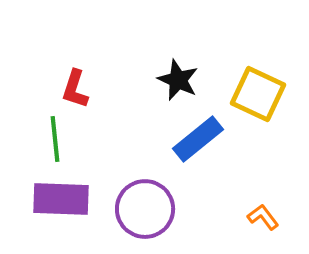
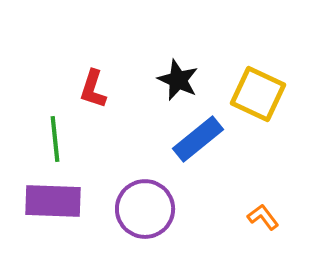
red L-shape: moved 18 px right
purple rectangle: moved 8 px left, 2 px down
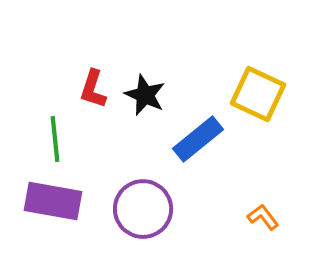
black star: moved 33 px left, 15 px down
purple rectangle: rotated 8 degrees clockwise
purple circle: moved 2 px left
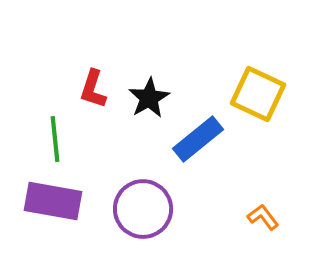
black star: moved 4 px right, 3 px down; rotated 18 degrees clockwise
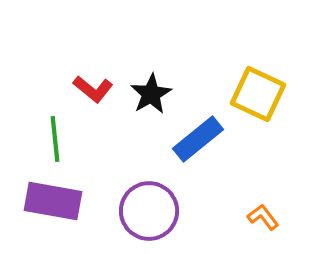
red L-shape: rotated 69 degrees counterclockwise
black star: moved 2 px right, 4 px up
purple circle: moved 6 px right, 2 px down
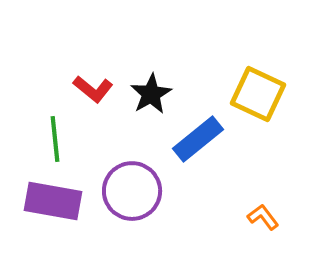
purple circle: moved 17 px left, 20 px up
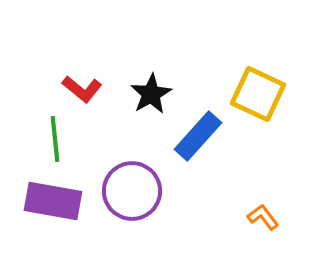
red L-shape: moved 11 px left
blue rectangle: moved 3 px up; rotated 9 degrees counterclockwise
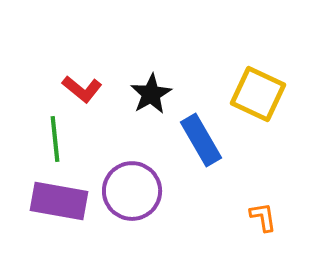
blue rectangle: moved 3 px right, 4 px down; rotated 72 degrees counterclockwise
purple rectangle: moved 6 px right
orange L-shape: rotated 28 degrees clockwise
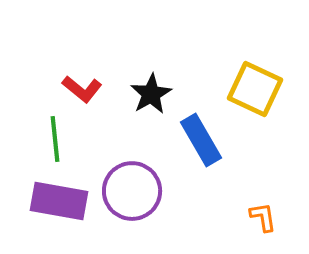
yellow square: moved 3 px left, 5 px up
